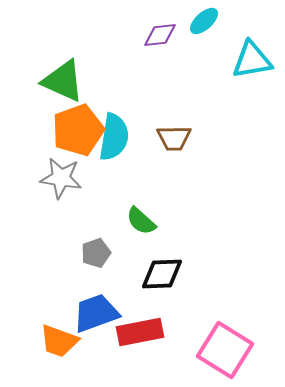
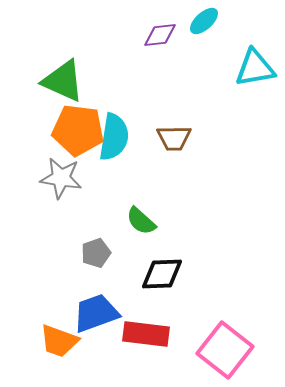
cyan triangle: moved 3 px right, 8 px down
orange pentagon: rotated 27 degrees clockwise
red rectangle: moved 6 px right, 2 px down; rotated 18 degrees clockwise
pink square: rotated 6 degrees clockwise
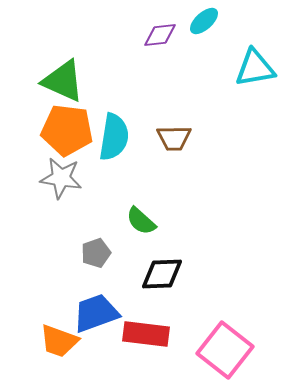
orange pentagon: moved 11 px left
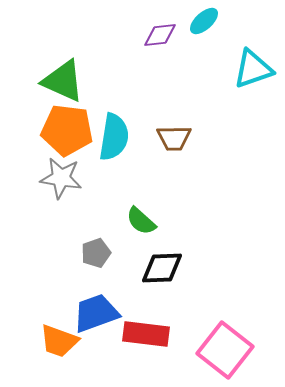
cyan triangle: moved 2 px left, 1 px down; rotated 9 degrees counterclockwise
black diamond: moved 6 px up
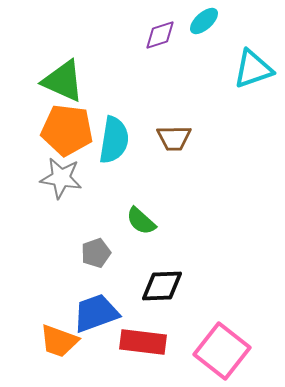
purple diamond: rotated 12 degrees counterclockwise
cyan semicircle: moved 3 px down
black diamond: moved 18 px down
red rectangle: moved 3 px left, 8 px down
pink square: moved 3 px left, 1 px down
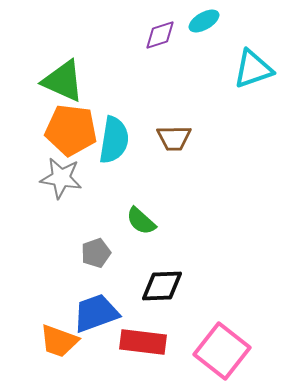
cyan ellipse: rotated 12 degrees clockwise
orange pentagon: moved 4 px right
